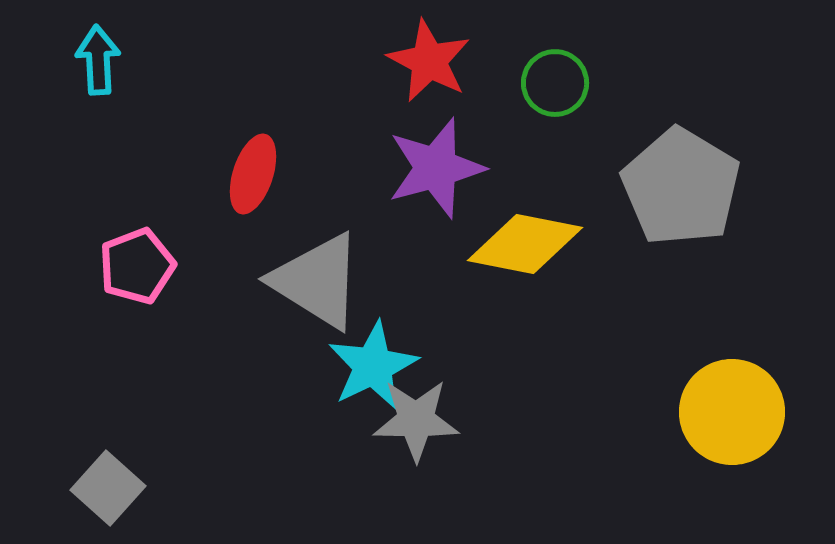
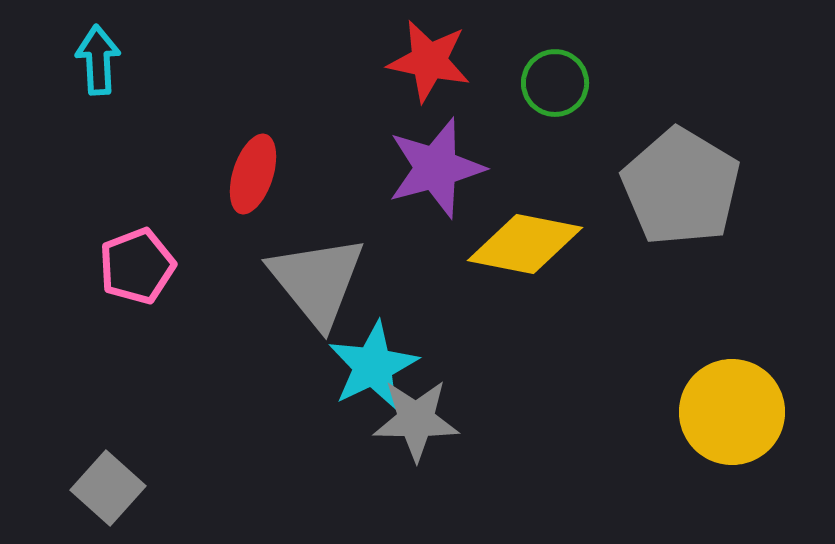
red star: rotated 16 degrees counterclockwise
gray triangle: rotated 19 degrees clockwise
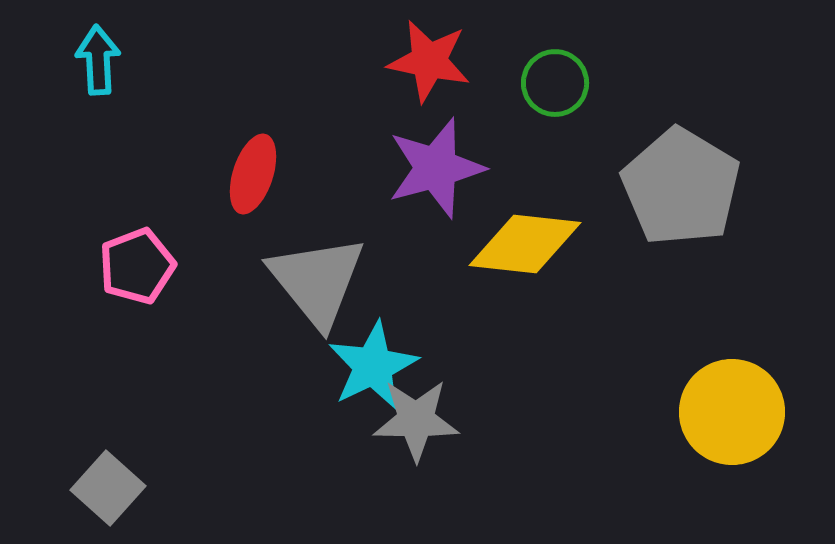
yellow diamond: rotated 5 degrees counterclockwise
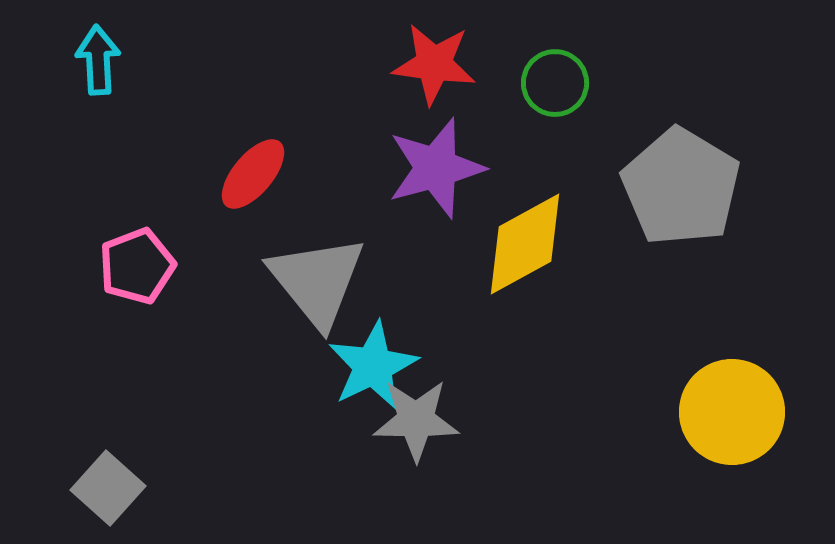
red star: moved 5 px right, 3 px down; rotated 4 degrees counterclockwise
red ellipse: rotated 22 degrees clockwise
yellow diamond: rotated 35 degrees counterclockwise
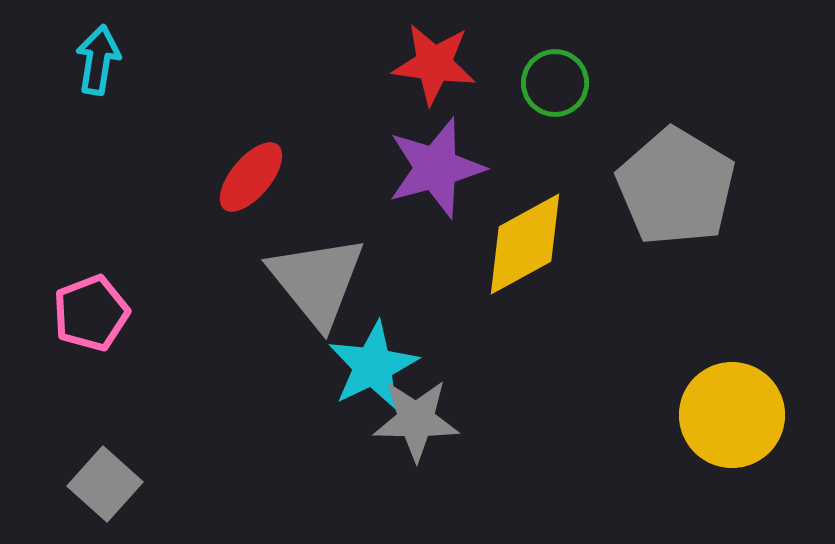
cyan arrow: rotated 12 degrees clockwise
red ellipse: moved 2 px left, 3 px down
gray pentagon: moved 5 px left
pink pentagon: moved 46 px left, 47 px down
yellow circle: moved 3 px down
gray square: moved 3 px left, 4 px up
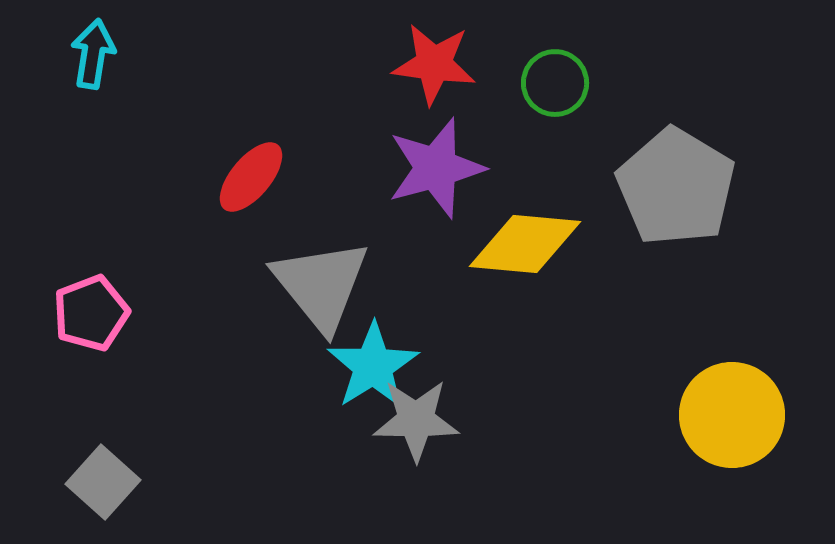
cyan arrow: moved 5 px left, 6 px up
yellow diamond: rotated 34 degrees clockwise
gray triangle: moved 4 px right, 4 px down
cyan star: rotated 6 degrees counterclockwise
gray square: moved 2 px left, 2 px up
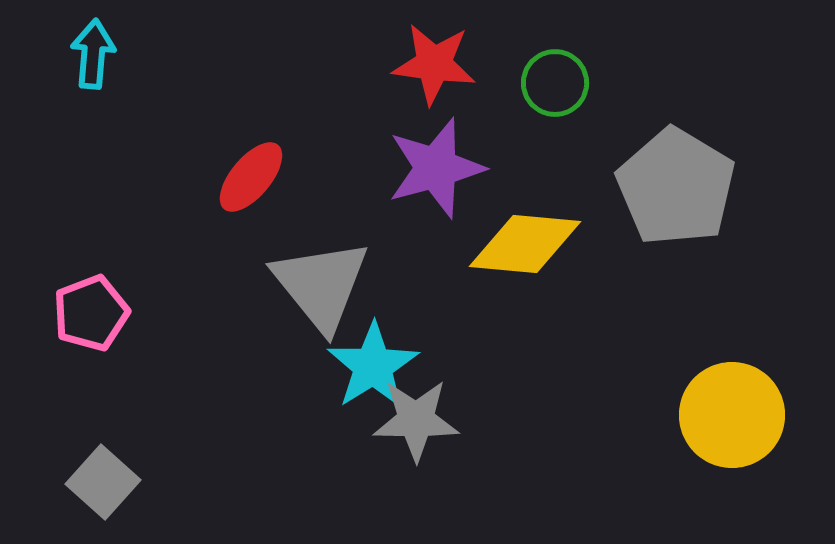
cyan arrow: rotated 4 degrees counterclockwise
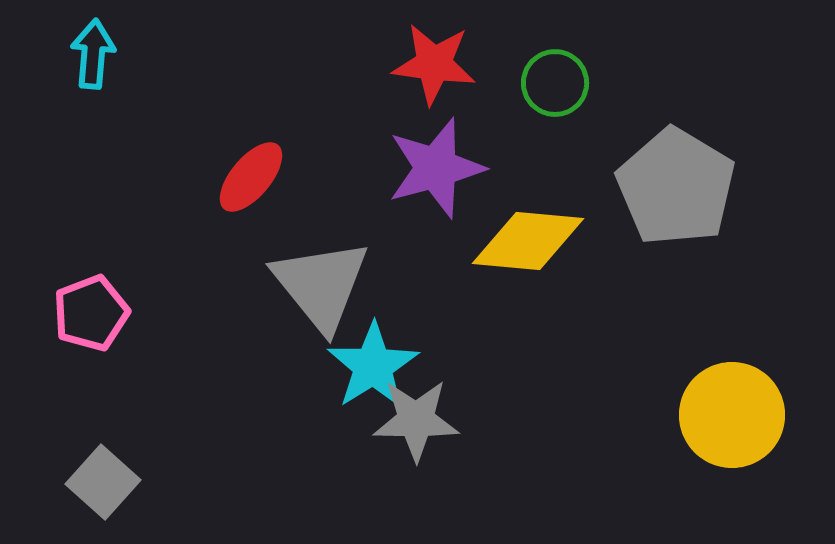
yellow diamond: moved 3 px right, 3 px up
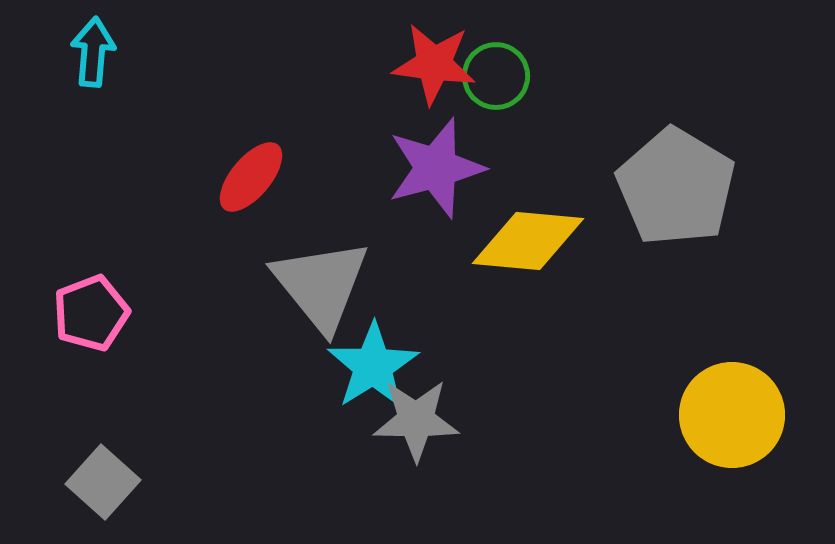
cyan arrow: moved 2 px up
green circle: moved 59 px left, 7 px up
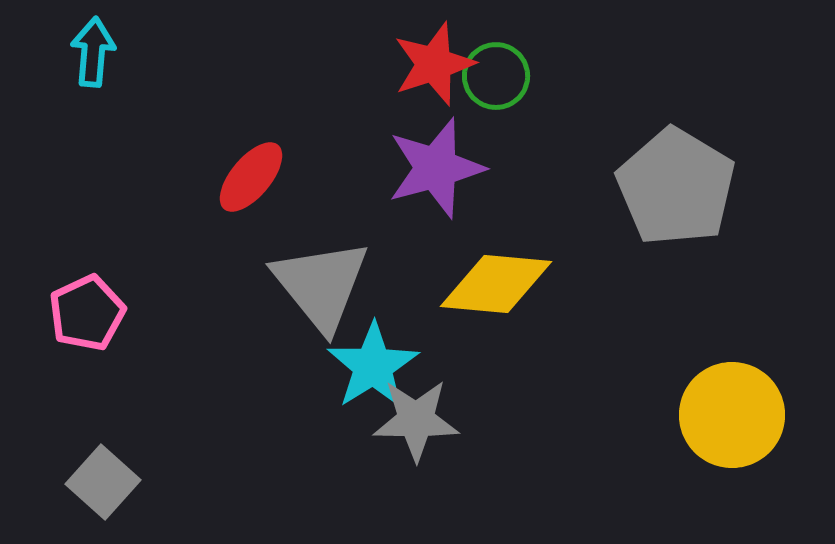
red star: rotated 26 degrees counterclockwise
yellow diamond: moved 32 px left, 43 px down
pink pentagon: moved 4 px left; rotated 4 degrees counterclockwise
